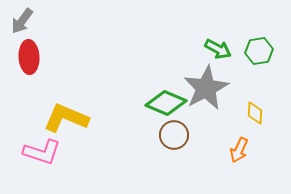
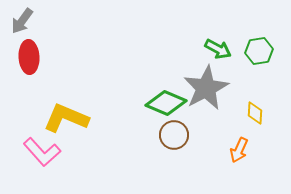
pink L-shape: rotated 30 degrees clockwise
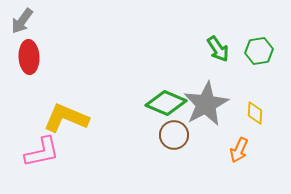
green arrow: rotated 28 degrees clockwise
gray star: moved 16 px down
pink L-shape: rotated 60 degrees counterclockwise
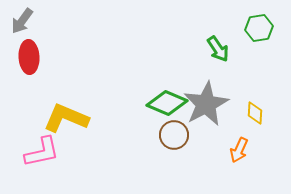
green hexagon: moved 23 px up
green diamond: moved 1 px right
